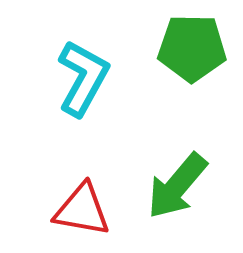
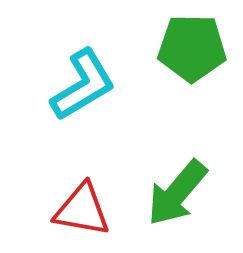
cyan L-shape: moved 7 px down; rotated 30 degrees clockwise
green arrow: moved 7 px down
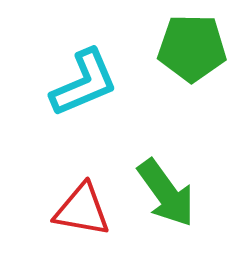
cyan L-shape: moved 1 px right, 2 px up; rotated 8 degrees clockwise
green arrow: moved 11 px left; rotated 76 degrees counterclockwise
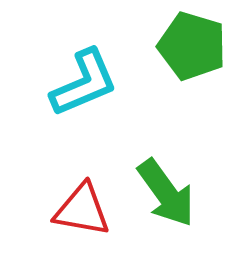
green pentagon: moved 2 px up; rotated 16 degrees clockwise
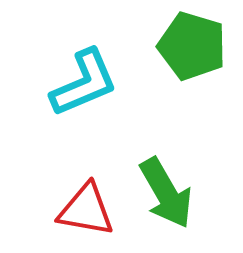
green arrow: rotated 6 degrees clockwise
red triangle: moved 4 px right
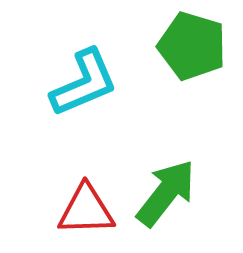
green arrow: rotated 112 degrees counterclockwise
red triangle: rotated 12 degrees counterclockwise
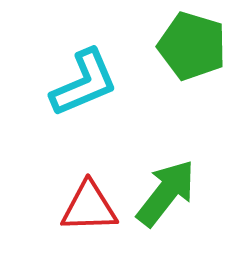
red triangle: moved 3 px right, 3 px up
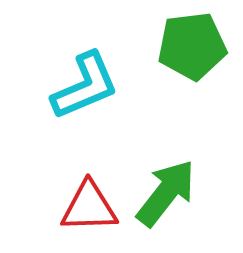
green pentagon: rotated 24 degrees counterclockwise
cyan L-shape: moved 1 px right, 3 px down
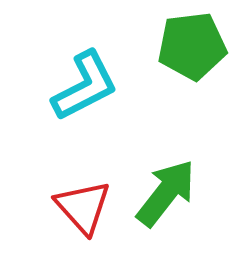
cyan L-shape: rotated 4 degrees counterclockwise
red triangle: moved 6 px left; rotated 50 degrees clockwise
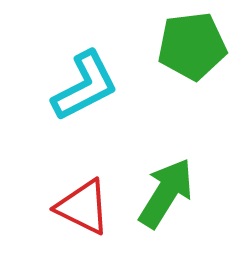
green arrow: rotated 6 degrees counterclockwise
red triangle: rotated 22 degrees counterclockwise
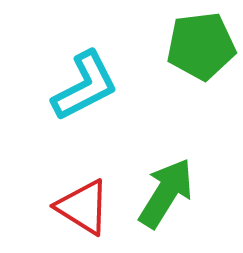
green pentagon: moved 9 px right
red triangle: rotated 6 degrees clockwise
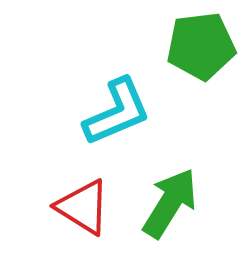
cyan L-shape: moved 32 px right, 26 px down; rotated 4 degrees clockwise
green arrow: moved 4 px right, 10 px down
